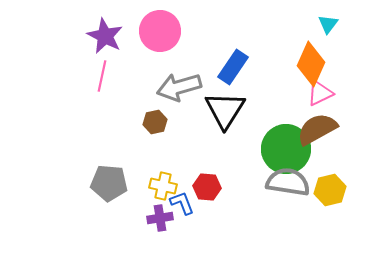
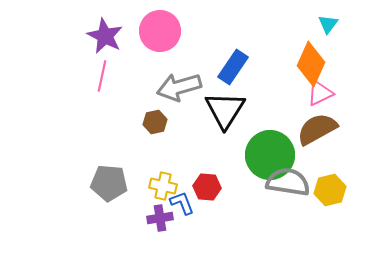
green circle: moved 16 px left, 6 px down
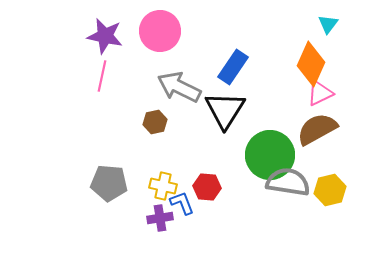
purple star: rotated 15 degrees counterclockwise
gray arrow: rotated 42 degrees clockwise
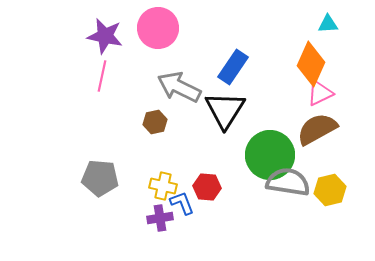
cyan triangle: rotated 50 degrees clockwise
pink circle: moved 2 px left, 3 px up
gray pentagon: moved 9 px left, 5 px up
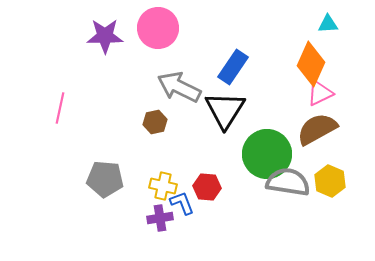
purple star: rotated 12 degrees counterclockwise
pink line: moved 42 px left, 32 px down
green circle: moved 3 px left, 1 px up
gray pentagon: moved 5 px right, 1 px down
yellow hexagon: moved 9 px up; rotated 24 degrees counterclockwise
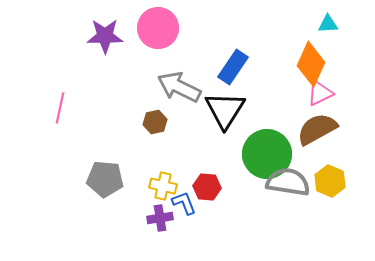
blue L-shape: moved 2 px right
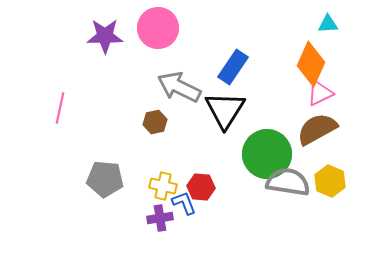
red hexagon: moved 6 px left
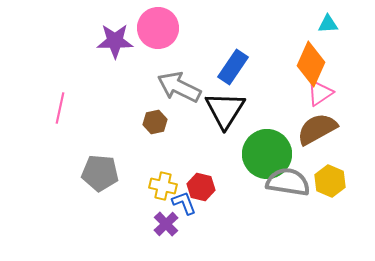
purple star: moved 10 px right, 5 px down
pink triangle: rotated 8 degrees counterclockwise
gray pentagon: moved 5 px left, 6 px up
red hexagon: rotated 8 degrees clockwise
purple cross: moved 6 px right, 6 px down; rotated 35 degrees counterclockwise
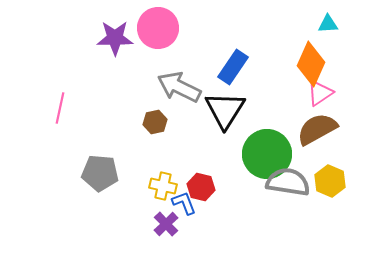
purple star: moved 3 px up
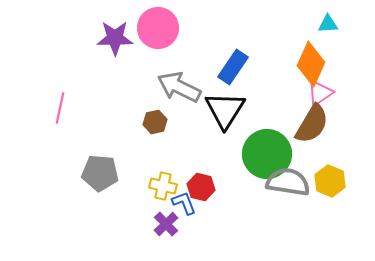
brown semicircle: moved 5 px left, 5 px up; rotated 150 degrees clockwise
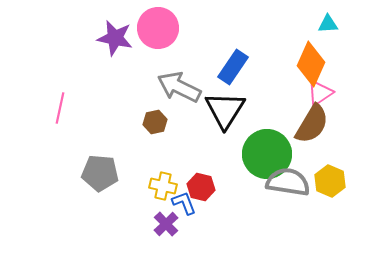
purple star: rotated 12 degrees clockwise
